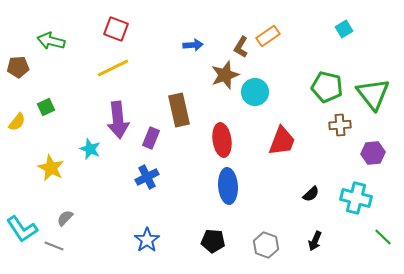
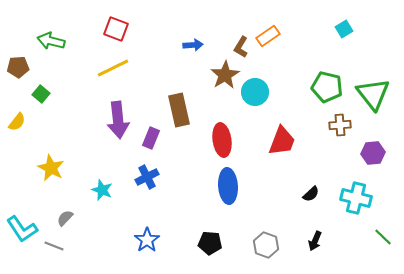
brown star: rotated 12 degrees counterclockwise
green square: moved 5 px left, 13 px up; rotated 24 degrees counterclockwise
cyan star: moved 12 px right, 41 px down
black pentagon: moved 3 px left, 2 px down
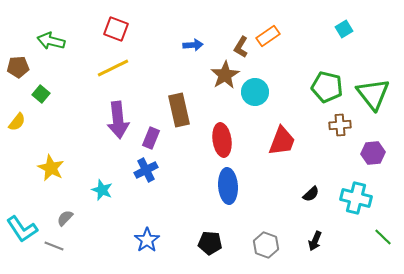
blue cross: moved 1 px left, 7 px up
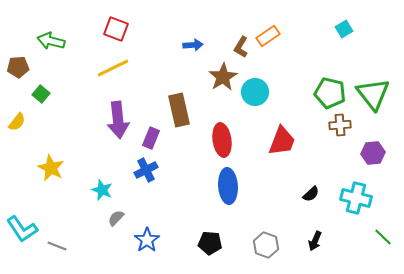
brown star: moved 2 px left, 2 px down
green pentagon: moved 3 px right, 6 px down
gray semicircle: moved 51 px right
gray line: moved 3 px right
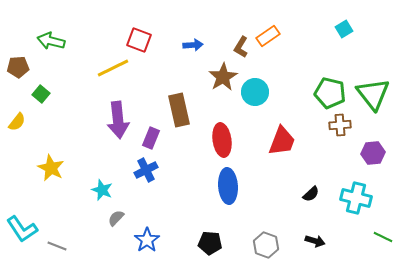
red square: moved 23 px right, 11 px down
green line: rotated 18 degrees counterclockwise
black arrow: rotated 96 degrees counterclockwise
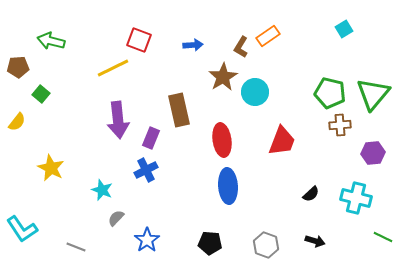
green triangle: rotated 18 degrees clockwise
gray line: moved 19 px right, 1 px down
